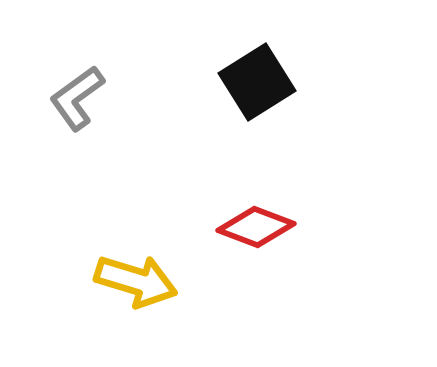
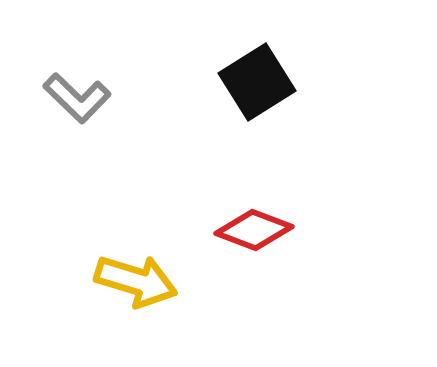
gray L-shape: rotated 100 degrees counterclockwise
red diamond: moved 2 px left, 3 px down
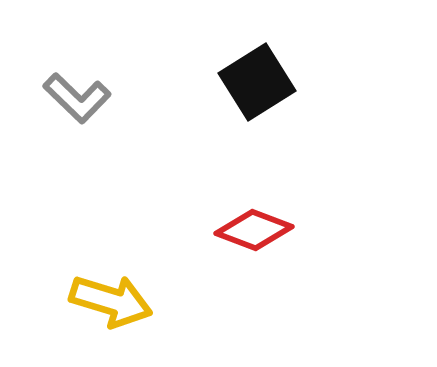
yellow arrow: moved 25 px left, 20 px down
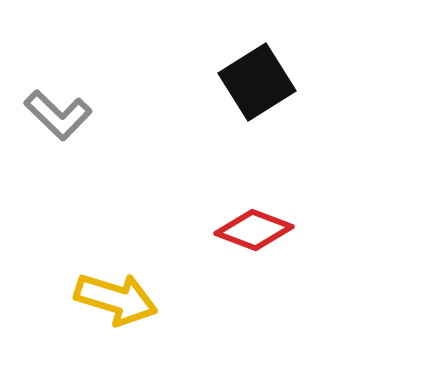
gray L-shape: moved 19 px left, 17 px down
yellow arrow: moved 5 px right, 2 px up
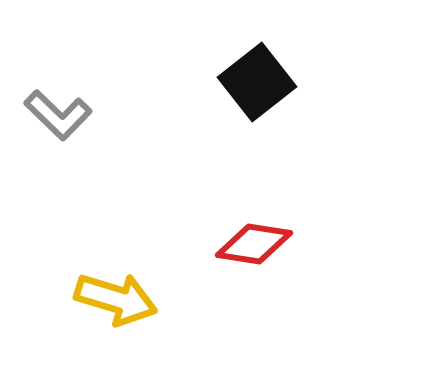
black square: rotated 6 degrees counterclockwise
red diamond: moved 14 px down; rotated 12 degrees counterclockwise
